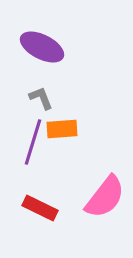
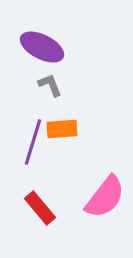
gray L-shape: moved 9 px right, 13 px up
red rectangle: rotated 24 degrees clockwise
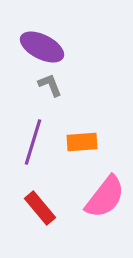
orange rectangle: moved 20 px right, 13 px down
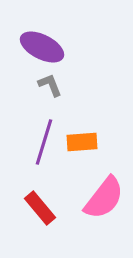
purple line: moved 11 px right
pink semicircle: moved 1 px left, 1 px down
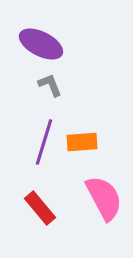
purple ellipse: moved 1 px left, 3 px up
pink semicircle: rotated 66 degrees counterclockwise
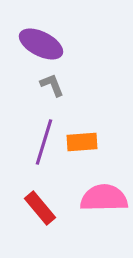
gray L-shape: moved 2 px right
pink semicircle: rotated 63 degrees counterclockwise
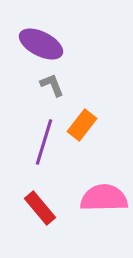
orange rectangle: moved 17 px up; rotated 48 degrees counterclockwise
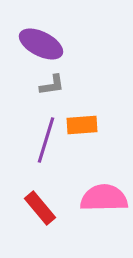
gray L-shape: rotated 104 degrees clockwise
orange rectangle: rotated 48 degrees clockwise
purple line: moved 2 px right, 2 px up
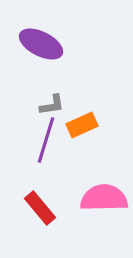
gray L-shape: moved 20 px down
orange rectangle: rotated 20 degrees counterclockwise
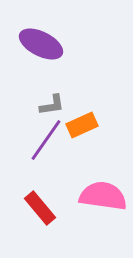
purple line: rotated 18 degrees clockwise
pink semicircle: moved 1 px left, 2 px up; rotated 9 degrees clockwise
